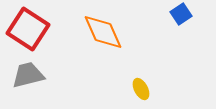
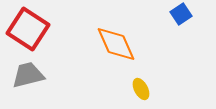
orange diamond: moved 13 px right, 12 px down
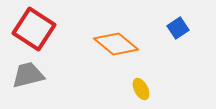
blue square: moved 3 px left, 14 px down
red square: moved 6 px right
orange diamond: rotated 27 degrees counterclockwise
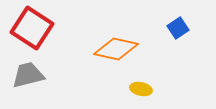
red square: moved 2 px left, 1 px up
orange diamond: moved 5 px down; rotated 27 degrees counterclockwise
yellow ellipse: rotated 50 degrees counterclockwise
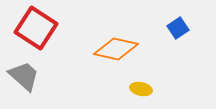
red square: moved 4 px right
gray trapezoid: moved 4 px left, 1 px down; rotated 56 degrees clockwise
